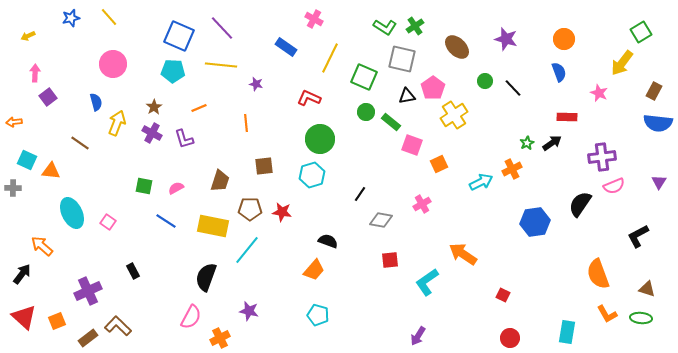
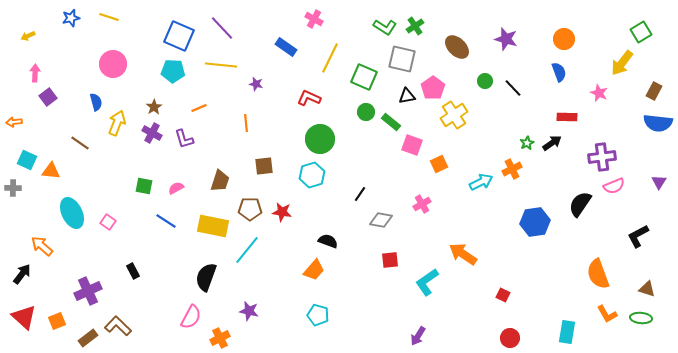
yellow line at (109, 17): rotated 30 degrees counterclockwise
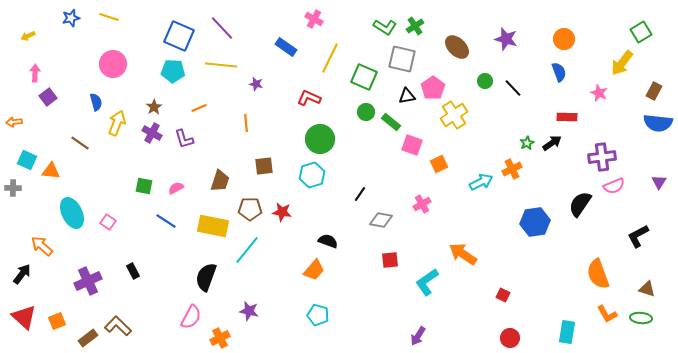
purple cross at (88, 291): moved 10 px up
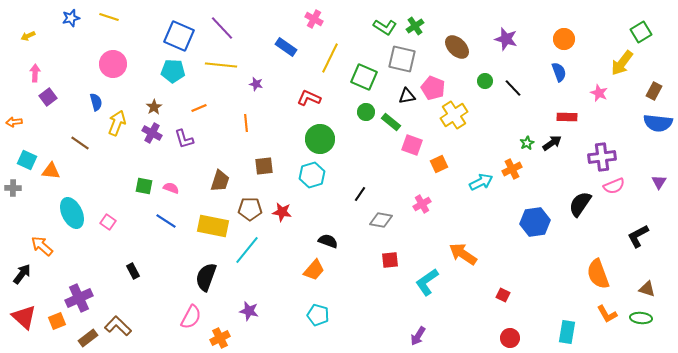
pink pentagon at (433, 88): rotated 15 degrees counterclockwise
pink semicircle at (176, 188): moved 5 px left; rotated 49 degrees clockwise
purple cross at (88, 281): moved 9 px left, 17 px down
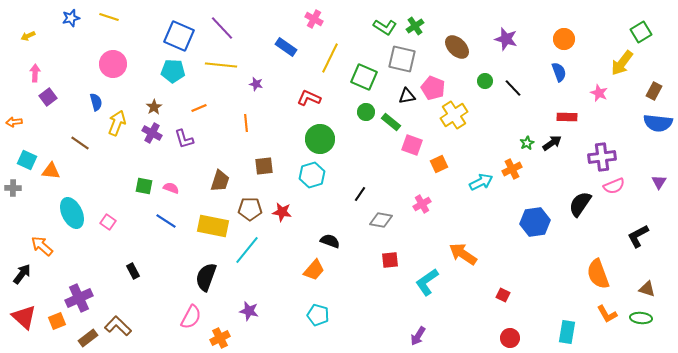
black semicircle at (328, 241): moved 2 px right
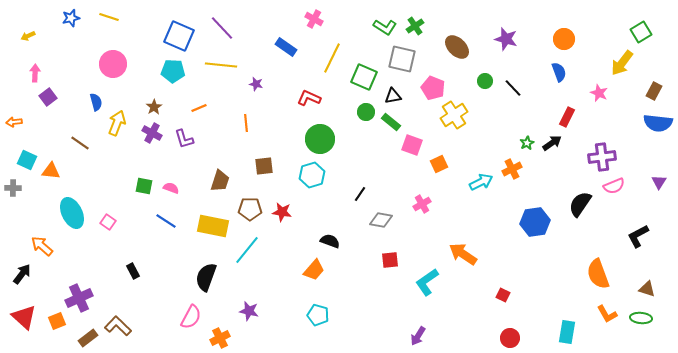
yellow line at (330, 58): moved 2 px right
black triangle at (407, 96): moved 14 px left
red rectangle at (567, 117): rotated 66 degrees counterclockwise
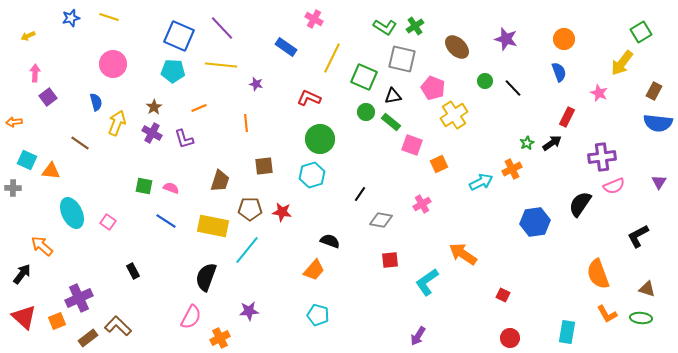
purple star at (249, 311): rotated 18 degrees counterclockwise
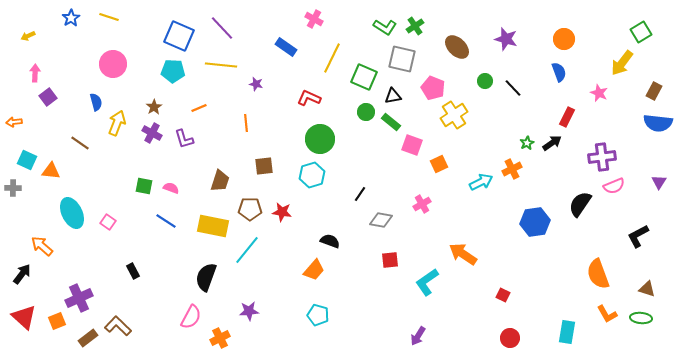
blue star at (71, 18): rotated 18 degrees counterclockwise
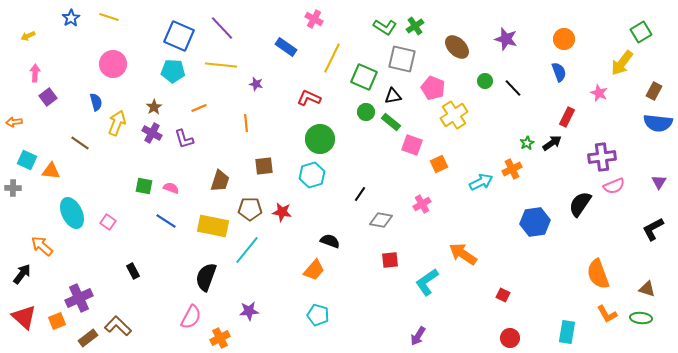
black L-shape at (638, 236): moved 15 px right, 7 px up
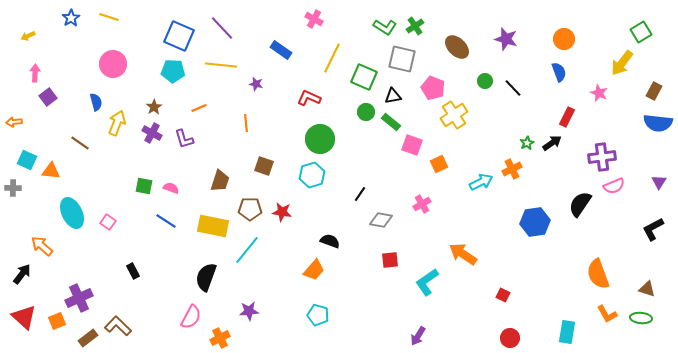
blue rectangle at (286, 47): moved 5 px left, 3 px down
brown square at (264, 166): rotated 24 degrees clockwise
